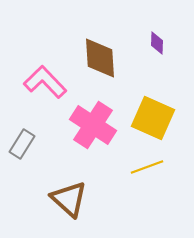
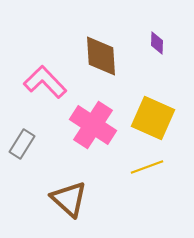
brown diamond: moved 1 px right, 2 px up
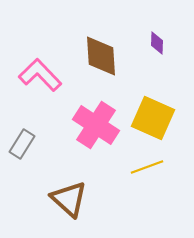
pink L-shape: moved 5 px left, 7 px up
pink cross: moved 3 px right
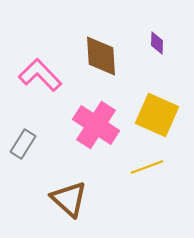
yellow square: moved 4 px right, 3 px up
gray rectangle: moved 1 px right
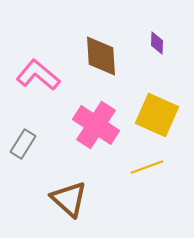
pink L-shape: moved 2 px left; rotated 6 degrees counterclockwise
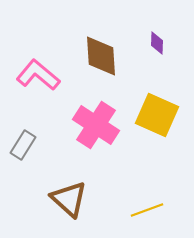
gray rectangle: moved 1 px down
yellow line: moved 43 px down
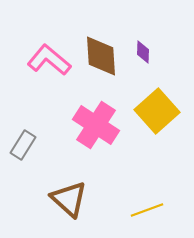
purple diamond: moved 14 px left, 9 px down
pink L-shape: moved 11 px right, 15 px up
yellow square: moved 4 px up; rotated 24 degrees clockwise
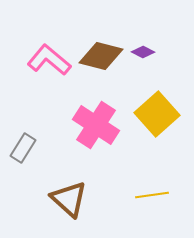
purple diamond: rotated 65 degrees counterclockwise
brown diamond: rotated 72 degrees counterclockwise
yellow square: moved 3 px down
gray rectangle: moved 3 px down
yellow line: moved 5 px right, 15 px up; rotated 12 degrees clockwise
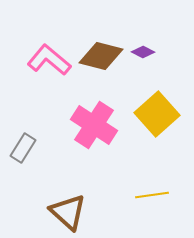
pink cross: moved 2 px left
brown triangle: moved 1 px left, 13 px down
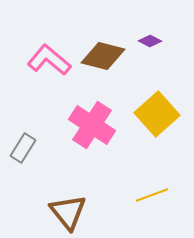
purple diamond: moved 7 px right, 11 px up
brown diamond: moved 2 px right
pink cross: moved 2 px left
yellow line: rotated 12 degrees counterclockwise
brown triangle: rotated 9 degrees clockwise
